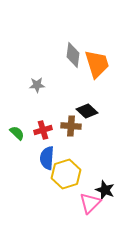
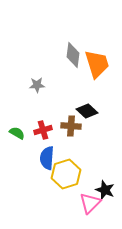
green semicircle: rotated 14 degrees counterclockwise
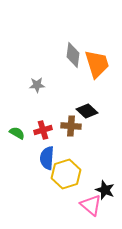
pink triangle: moved 1 px right, 2 px down; rotated 35 degrees counterclockwise
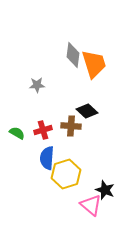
orange trapezoid: moved 3 px left
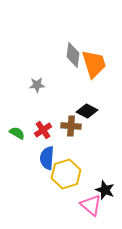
black diamond: rotated 15 degrees counterclockwise
red cross: rotated 18 degrees counterclockwise
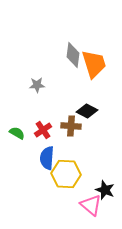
yellow hexagon: rotated 20 degrees clockwise
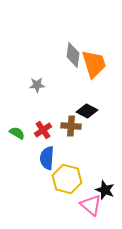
yellow hexagon: moved 1 px right, 5 px down; rotated 12 degrees clockwise
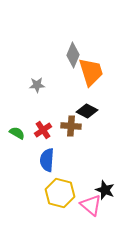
gray diamond: rotated 15 degrees clockwise
orange trapezoid: moved 3 px left, 8 px down
blue semicircle: moved 2 px down
yellow hexagon: moved 7 px left, 14 px down
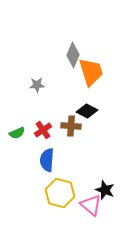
green semicircle: rotated 126 degrees clockwise
